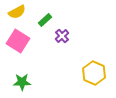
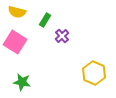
yellow semicircle: rotated 42 degrees clockwise
green rectangle: rotated 16 degrees counterclockwise
pink square: moved 3 px left, 1 px down
green star: rotated 12 degrees clockwise
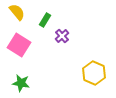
yellow semicircle: rotated 144 degrees counterclockwise
pink square: moved 4 px right, 3 px down
green star: moved 1 px left, 1 px down
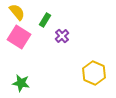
pink square: moved 8 px up
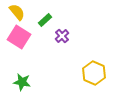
green rectangle: rotated 16 degrees clockwise
green star: moved 1 px right, 1 px up
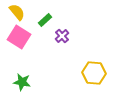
yellow hexagon: rotated 20 degrees counterclockwise
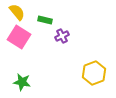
green rectangle: rotated 56 degrees clockwise
purple cross: rotated 16 degrees clockwise
yellow hexagon: rotated 25 degrees counterclockwise
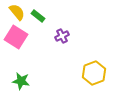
green rectangle: moved 7 px left, 4 px up; rotated 24 degrees clockwise
pink square: moved 3 px left
green star: moved 1 px left, 1 px up
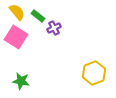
purple cross: moved 8 px left, 8 px up
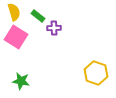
yellow semicircle: moved 3 px left; rotated 24 degrees clockwise
purple cross: rotated 24 degrees clockwise
yellow hexagon: moved 2 px right; rotated 20 degrees counterclockwise
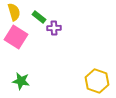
green rectangle: moved 1 px right, 1 px down
yellow hexagon: moved 1 px right, 8 px down
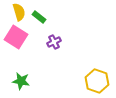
yellow semicircle: moved 5 px right
purple cross: moved 14 px down; rotated 24 degrees counterclockwise
